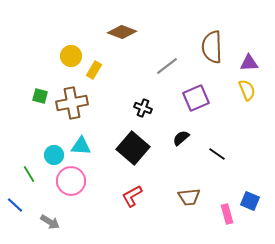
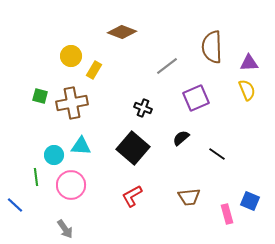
green line: moved 7 px right, 3 px down; rotated 24 degrees clockwise
pink circle: moved 4 px down
gray arrow: moved 15 px right, 7 px down; rotated 24 degrees clockwise
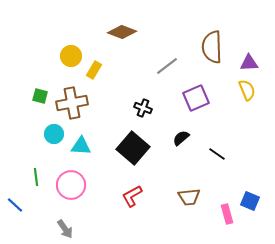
cyan circle: moved 21 px up
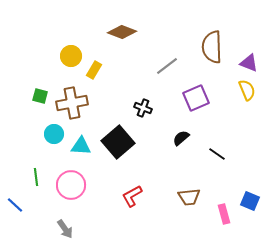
purple triangle: rotated 24 degrees clockwise
black square: moved 15 px left, 6 px up; rotated 8 degrees clockwise
pink rectangle: moved 3 px left
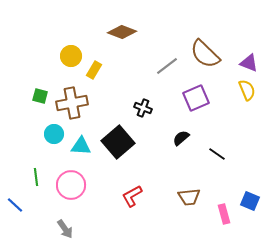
brown semicircle: moved 7 px left, 7 px down; rotated 44 degrees counterclockwise
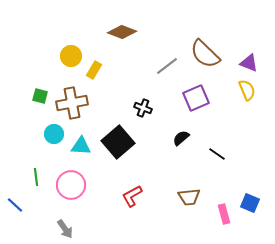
blue square: moved 2 px down
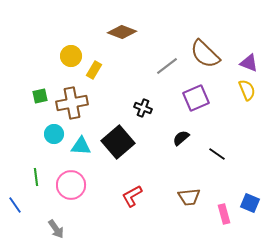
green square: rotated 28 degrees counterclockwise
blue line: rotated 12 degrees clockwise
gray arrow: moved 9 px left
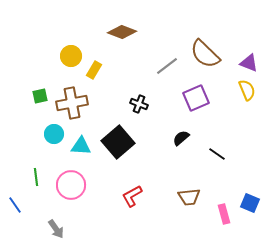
black cross: moved 4 px left, 4 px up
